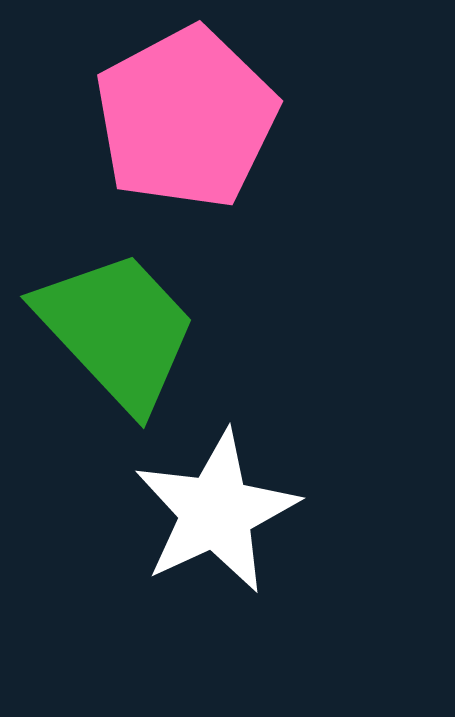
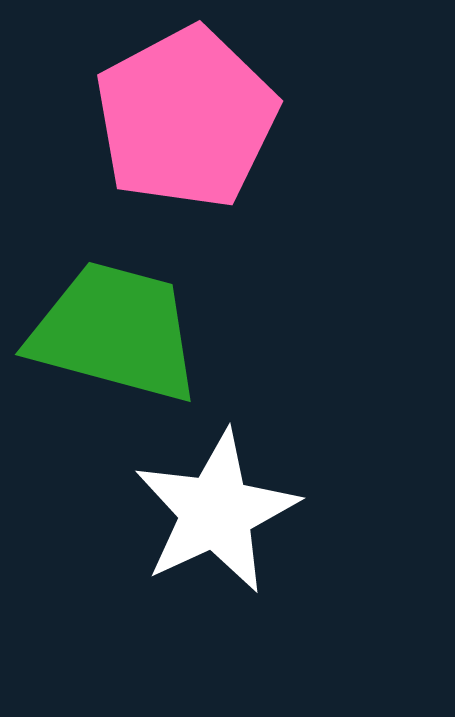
green trapezoid: moved 2 px left, 2 px down; rotated 32 degrees counterclockwise
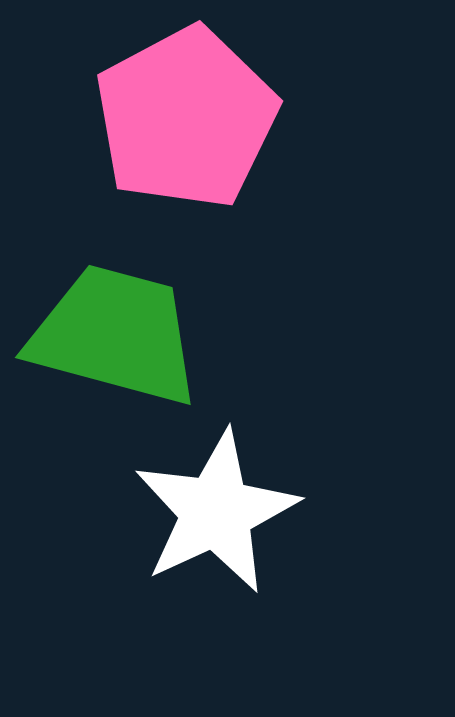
green trapezoid: moved 3 px down
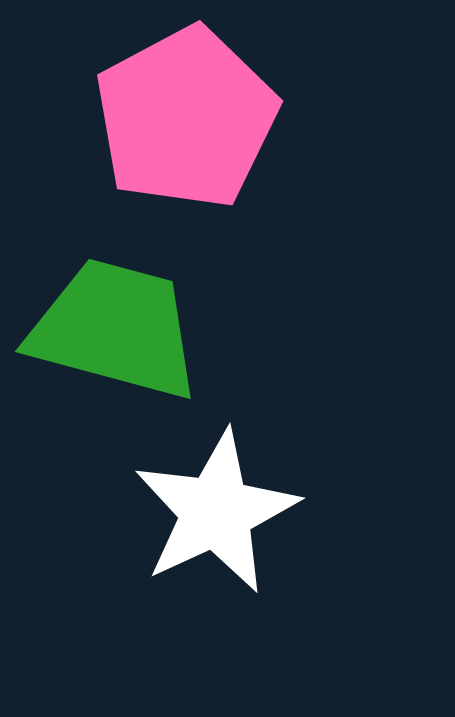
green trapezoid: moved 6 px up
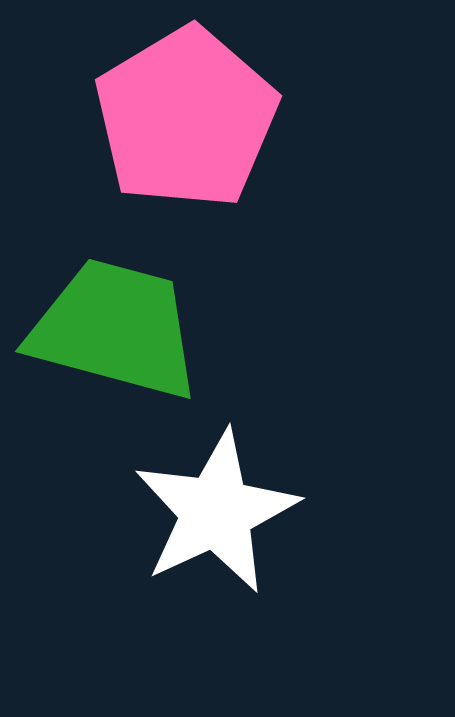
pink pentagon: rotated 3 degrees counterclockwise
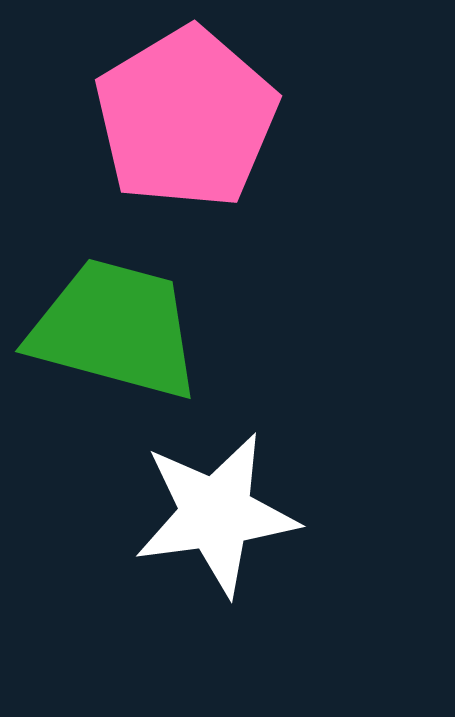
white star: moved 2 px down; rotated 17 degrees clockwise
